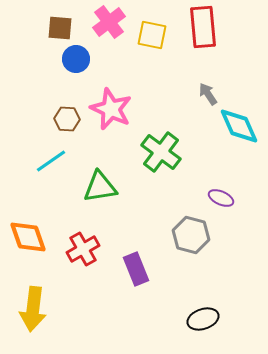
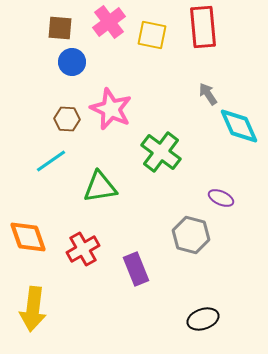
blue circle: moved 4 px left, 3 px down
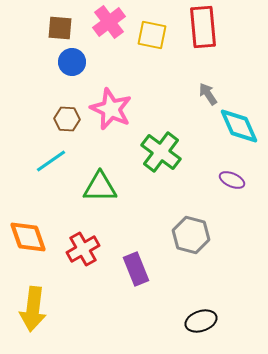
green triangle: rotated 9 degrees clockwise
purple ellipse: moved 11 px right, 18 px up
black ellipse: moved 2 px left, 2 px down
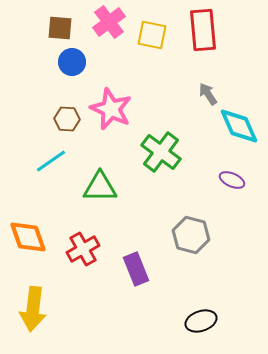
red rectangle: moved 3 px down
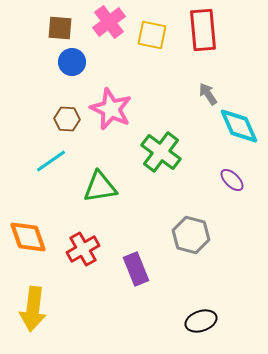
purple ellipse: rotated 20 degrees clockwise
green triangle: rotated 9 degrees counterclockwise
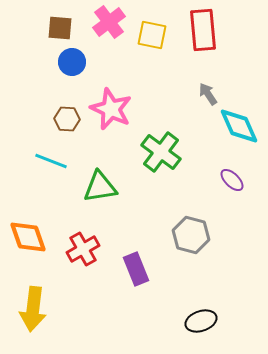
cyan line: rotated 56 degrees clockwise
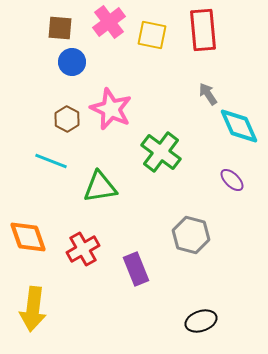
brown hexagon: rotated 25 degrees clockwise
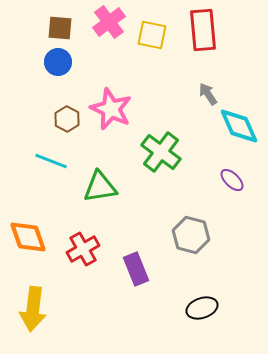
blue circle: moved 14 px left
black ellipse: moved 1 px right, 13 px up
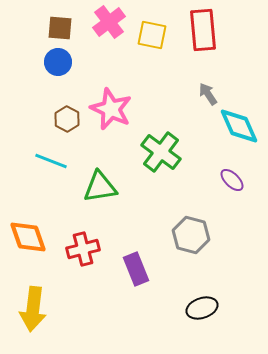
red cross: rotated 16 degrees clockwise
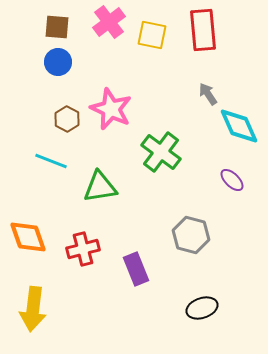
brown square: moved 3 px left, 1 px up
